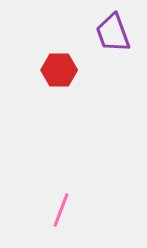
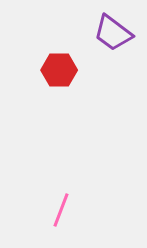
purple trapezoid: rotated 33 degrees counterclockwise
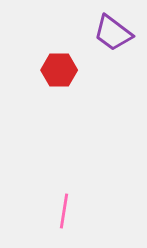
pink line: moved 3 px right, 1 px down; rotated 12 degrees counterclockwise
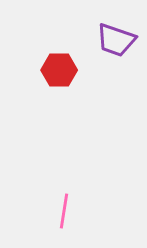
purple trapezoid: moved 3 px right, 7 px down; rotated 18 degrees counterclockwise
